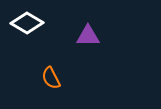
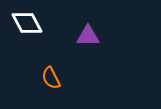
white diamond: rotated 32 degrees clockwise
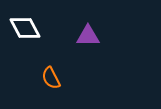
white diamond: moved 2 px left, 5 px down
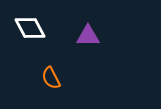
white diamond: moved 5 px right
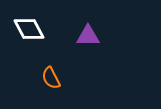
white diamond: moved 1 px left, 1 px down
